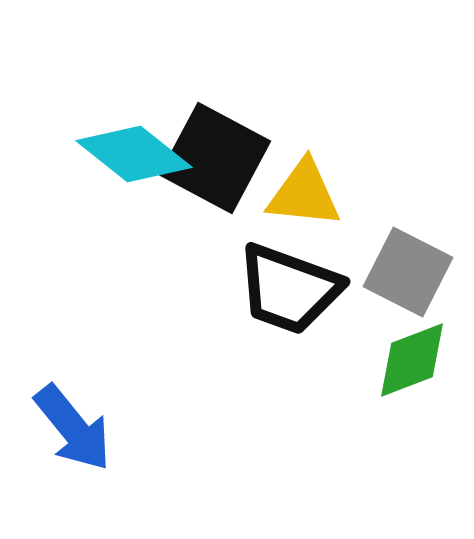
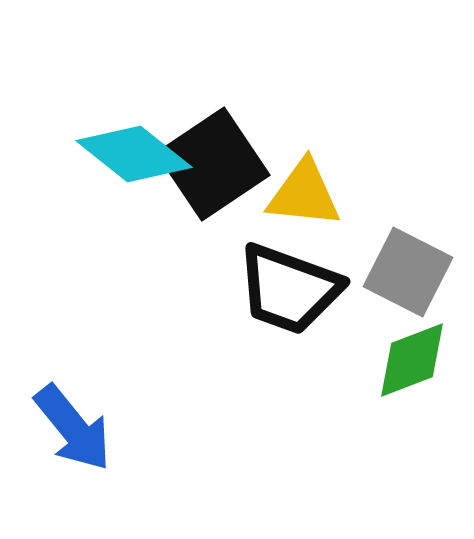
black square: moved 2 px left, 6 px down; rotated 28 degrees clockwise
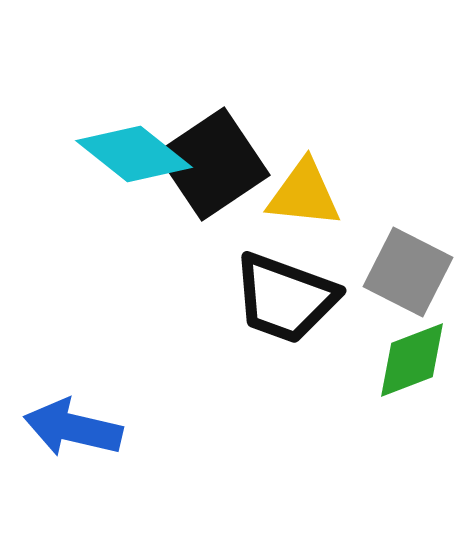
black trapezoid: moved 4 px left, 9 px down
blue arrow: rotated 142 degrees clockwise
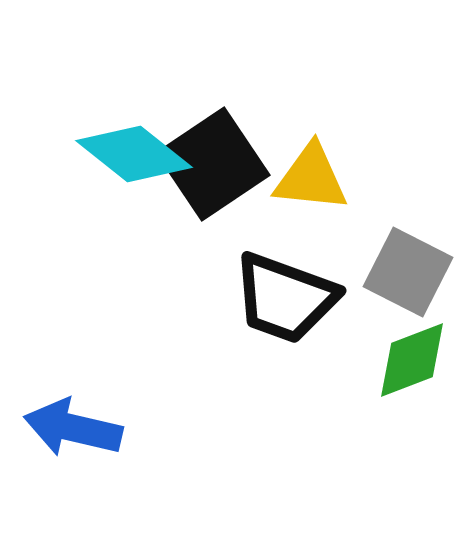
yellow triangle: moved 7 px right, 16 px up
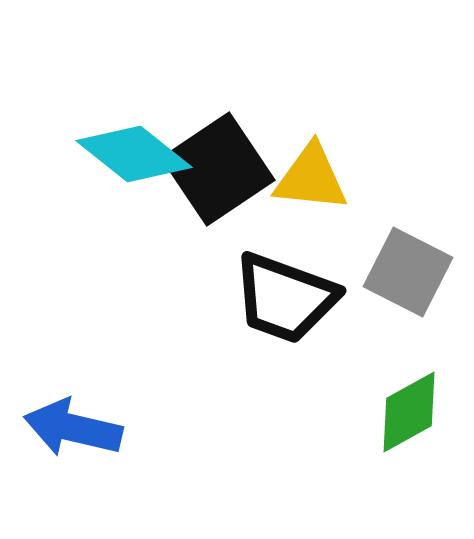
black square: moved 5 px right, 5 px down
green diamond: moved 3 px left, 52 px down; rotated 8 degrees counterclockwise
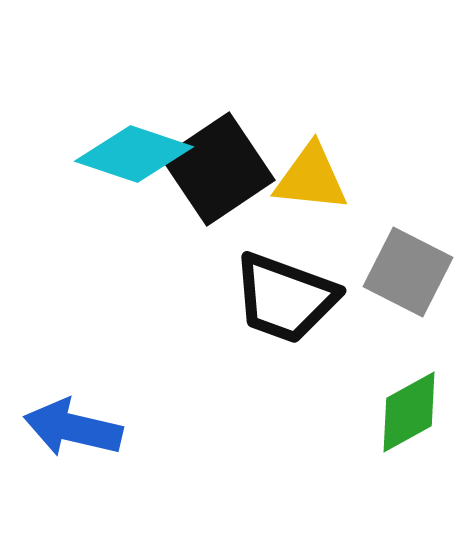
cyan diamond: rotated 20 degrees counterclockwise
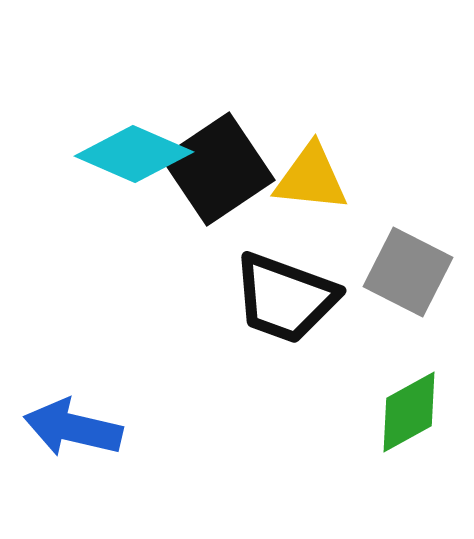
cyan diamond: rotated 5 degrees clockwise
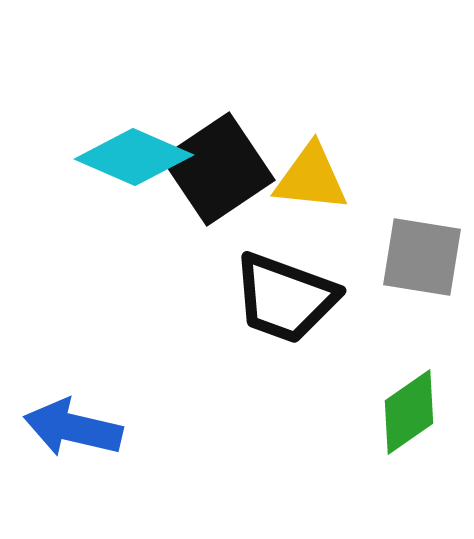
cyan diamond: moved 3 px down
gray square: moved 14 px right, 15 px up; rotated 18 degrees counterclockwise
green diamond: rotated 6 degrees counterclockwise
